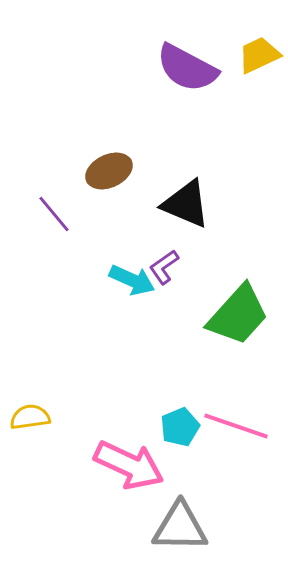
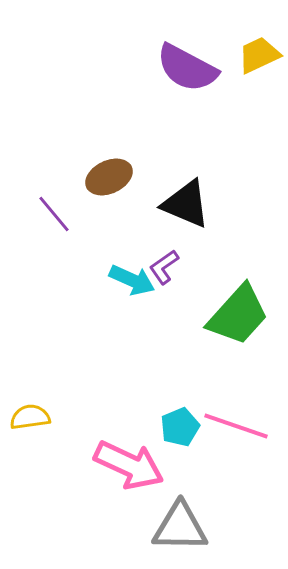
brown ellipse: moved 6 px down
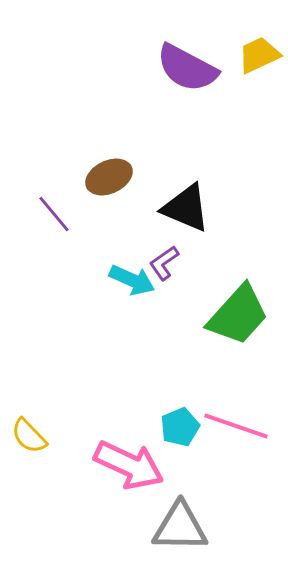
black triangle: moved 4 px down
purple L-shape: moved 4 px up
yellow semicircle: moved 1 px left, 19 px down; rotated 126 degrees counterclockwise
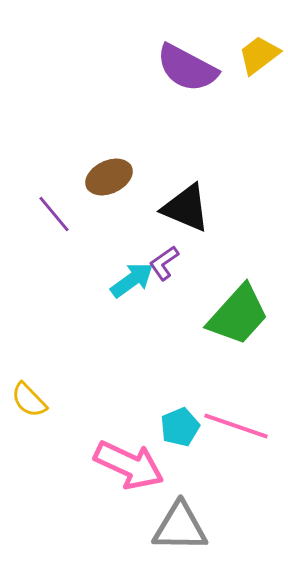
yellow trapezoid: rotated 12 degrees counterclockwise
cyan arrow: rotated 60 degrees counterclockwise
yellow semicircle: moved 36 px up
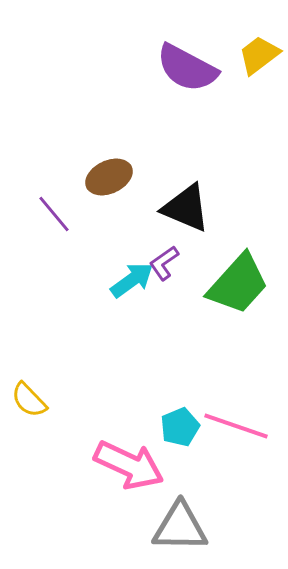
green trapezoid: moved 31 px up
